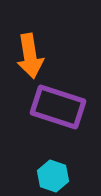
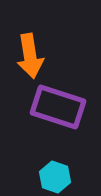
cyan hexagon: moved 2 px right, 1 px down
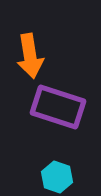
cyan hexagon: moved 2 px right
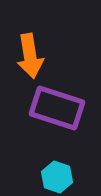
purple rectangle: moved 1 px left, 1 px down
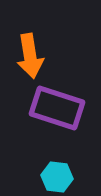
cyan hexagon: rotated 12 degrees counterclockwise
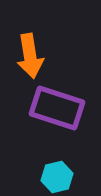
cyan hexagon: rotated 20 degrees counterclockwise
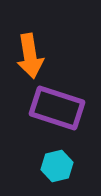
cyan hexagon: moved 11 px up
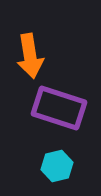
purple rectangle: moved 2 px right
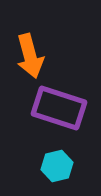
orange arrow: rotated 6 degrees counterclockwise
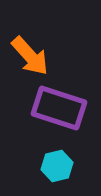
orange arrow: rotated 27 degrees counterclockwise
